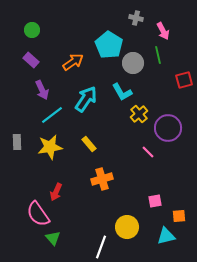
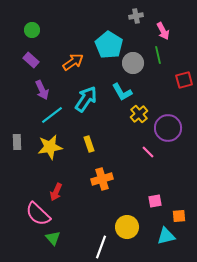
gray cross: moved 2 px up; rotated 24 degrees counterclockwise
yellow rectangle: rotated 21 degrees clockwise
pink semicircle: rotated 12 degrees counterclockwise
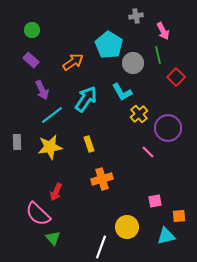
red square: moved 8 px left, 3 px up; rotated 30 degrees counterclockwise
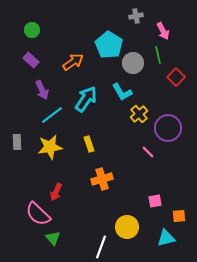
cyan triangle: moved 2 px down
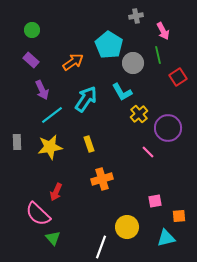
red square: moved 2 px right; rotated 12 degrees clockwise
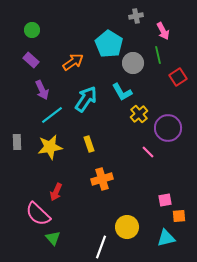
cyan pentagon: moved 1 px up
pink square: moved 10 px right, 1 px up
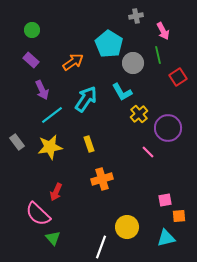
gray rectangle: rotated 35 degrees counterclockwise
